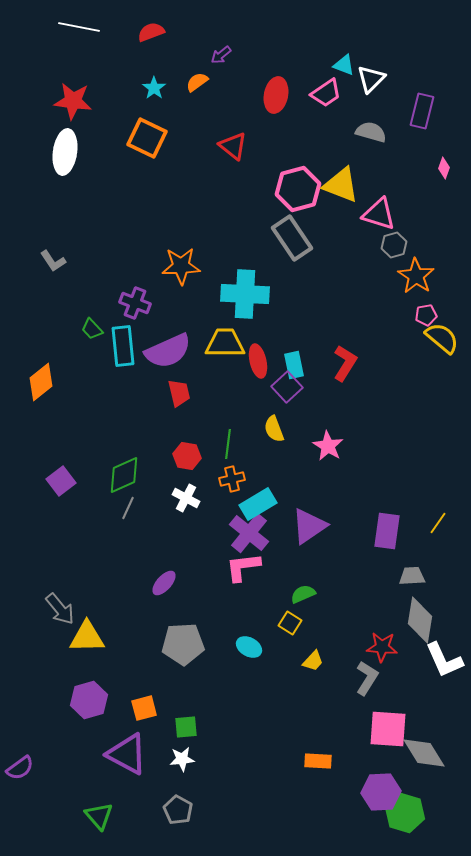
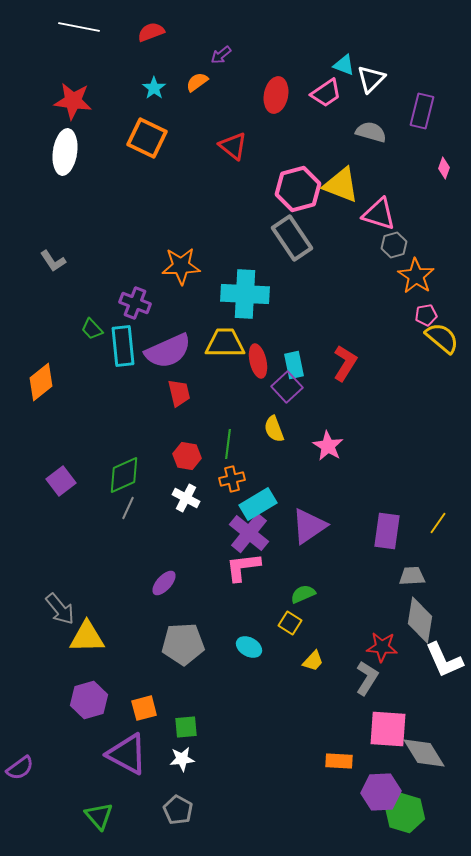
orange rectangle at (318, 761): moved 21 px right
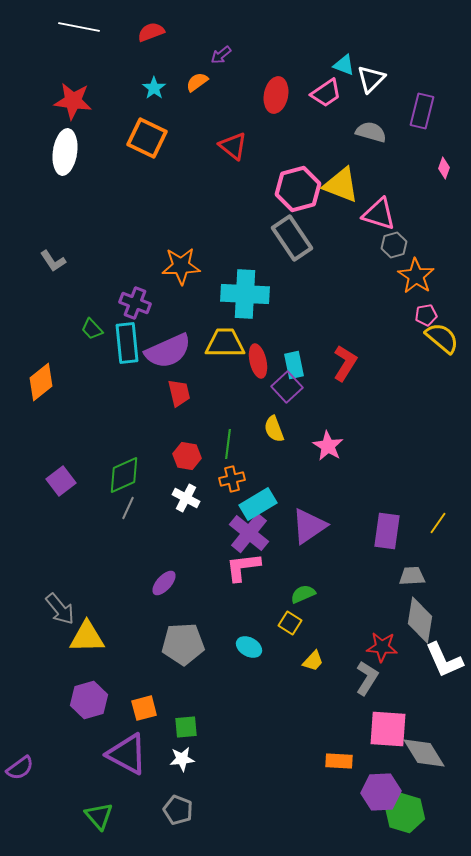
cyan rectangle at (123, 346): moved 4 px right, 3 px up
gray pentagon at (178, 810): rotated 8 degrees counterclockwise
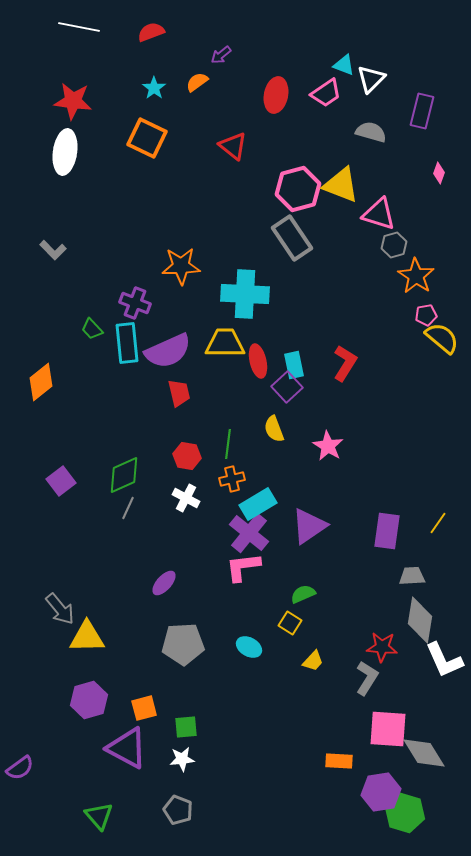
pink diamond at (444, 168): moved 5 px left, 5 px down
gray L-shape at (53, 261): moved 11 px up; rotated 12 degrees counterclockwise
purple triangle at (127, 754): moved 6 px up
purple hexagon at (381, 792): rotated 6 degrees counterclockwise
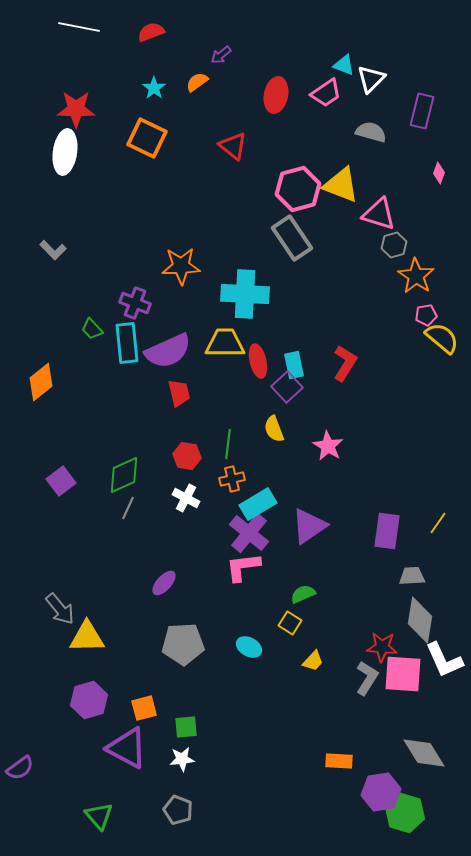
red star at (73, 101): moved 3 px right, 8 px down; rotated 6 degrees counterclockwise
pink square at (388, 729): moved 15 px right, 55 px up
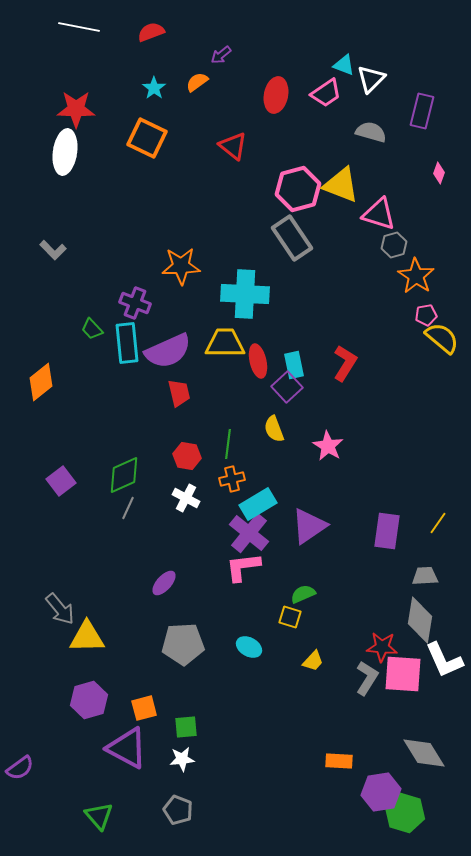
gray trapezoid at (412, 576): moved 13 px right
yellow square at (290, 623): moved 6 px up; rotated 15 degrees counterclockwise
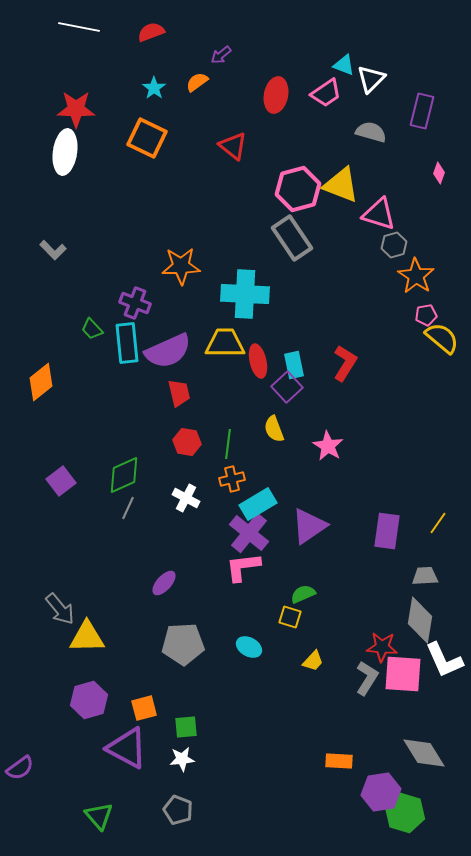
red hexagon at (187, 456): moved 14 px up
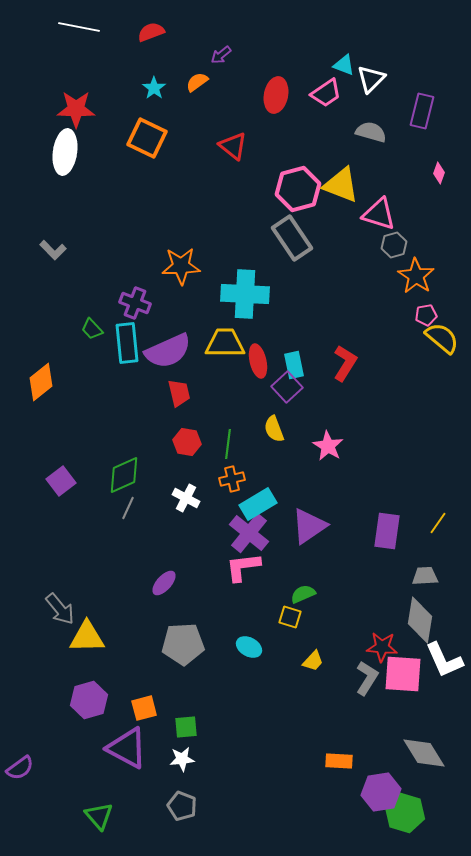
gray pentagon at (178, 810): moved 4 px right, 4 px up
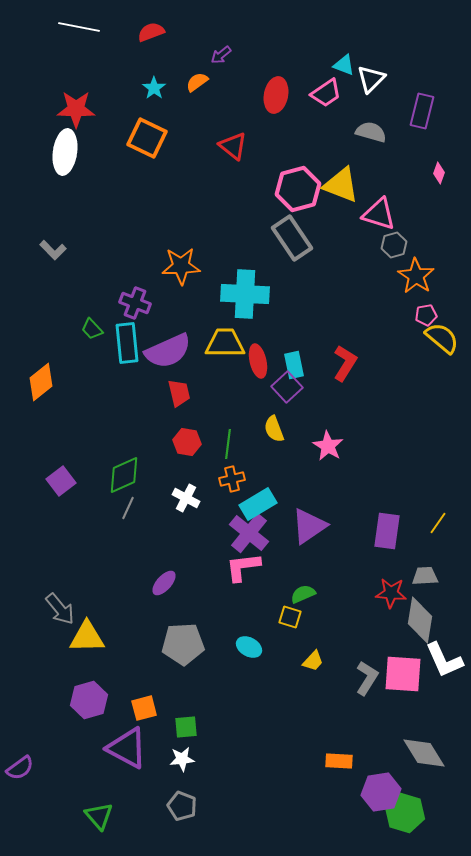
red star at (382, 647): moved 9 px right, 54 px up
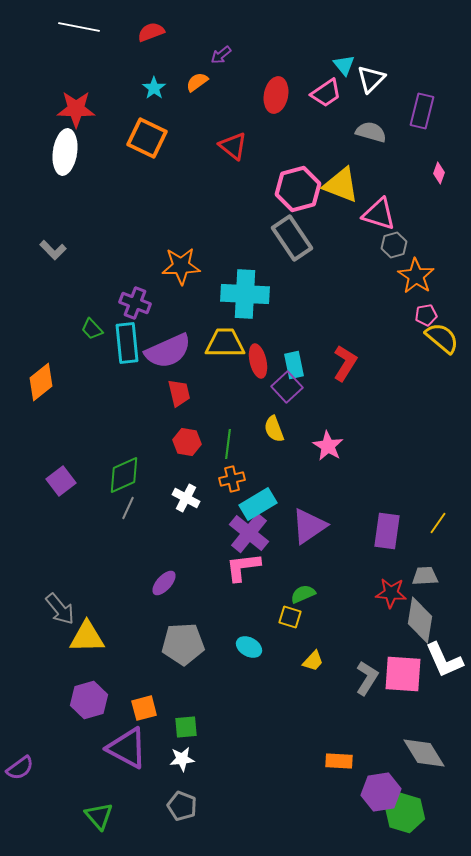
cyan triangle at (344, 65): rotated 30 degrees clockwise
